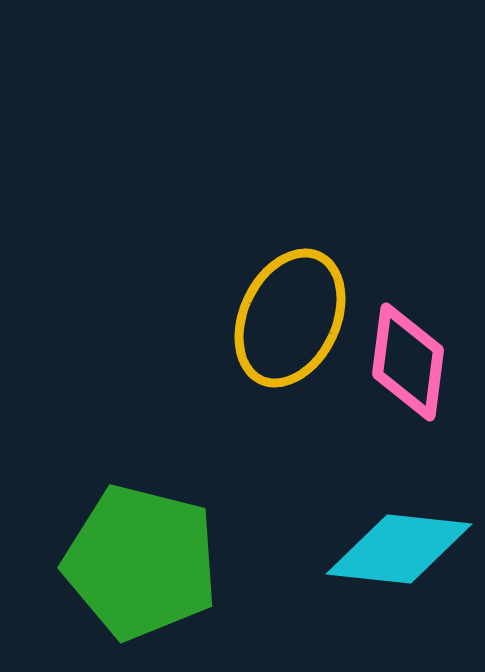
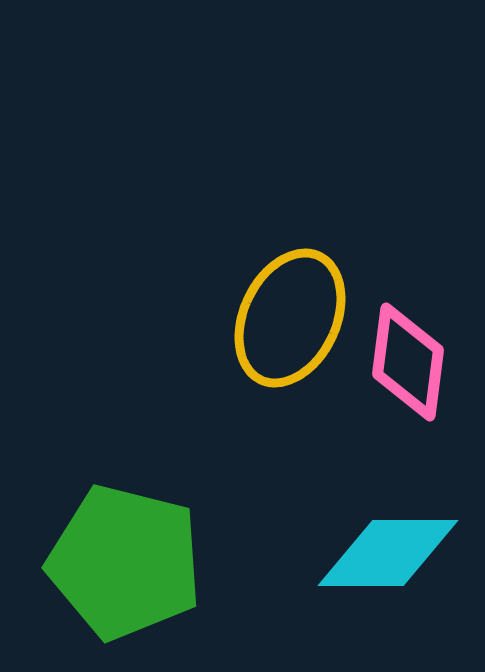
cyan diamond: moved 11 px left, 4 px down; rotated 6 degrees counterclockwise
green pentagon: moved 16 px left
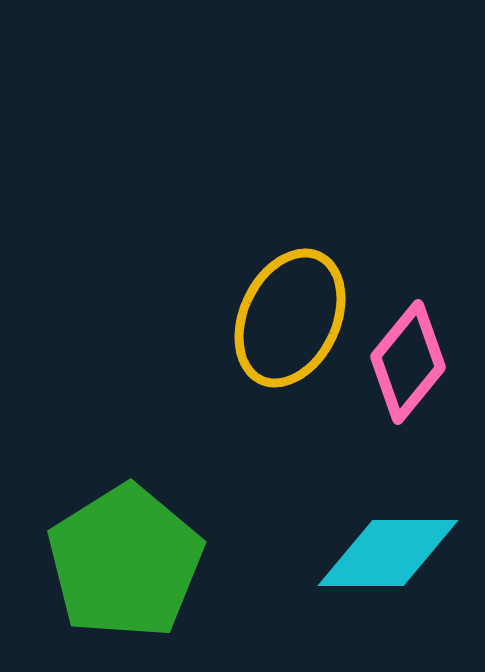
pink diamond: rotated 32 degrees clockwise
green pentagon: rotated 26 degrees clockwise
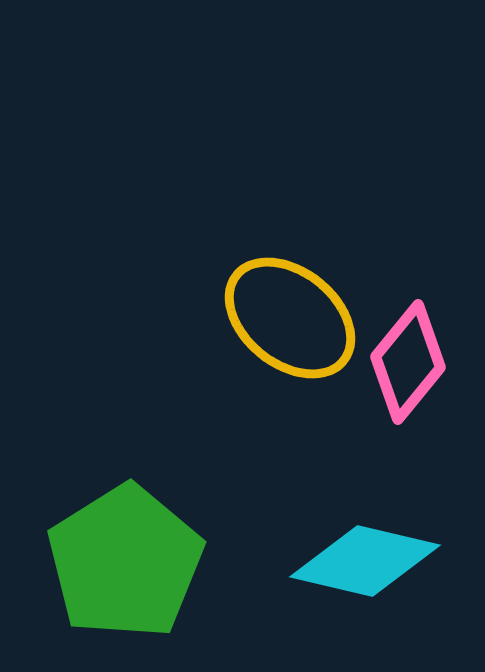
yellow ellipse: rotated 76 degrees counterclockwise
cyan diamond: moved 23 px left, 8 px down; rotated 13 degrees clockwise
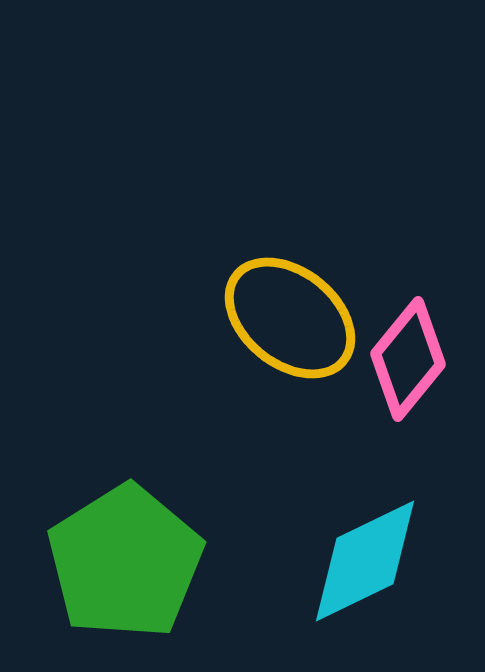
pink diamond: moved 3 px up
cyan diamond: rotated 39 degrees counterclockwise
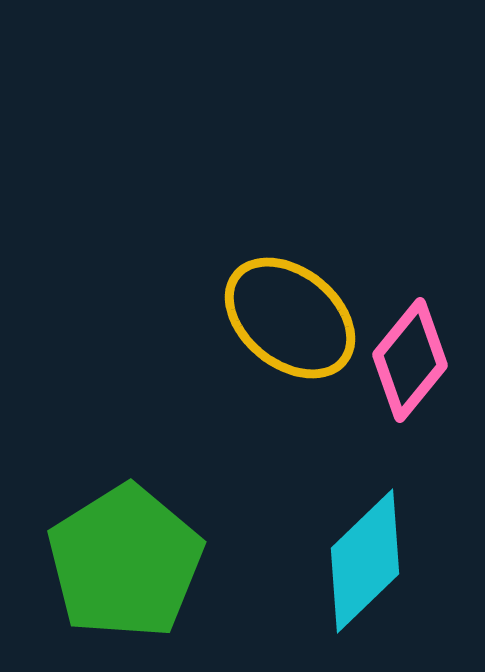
pink diamond: moved 2 px right, 1 px down
cyan diamond: rotated 18 degrees counterclockwise
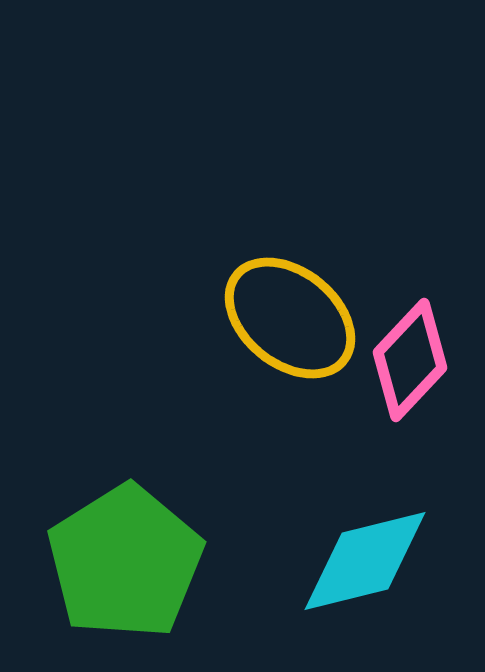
pink diamond: rotated 4 degrees clockwise
cyan diamond: rotated 30 degrees clockwise
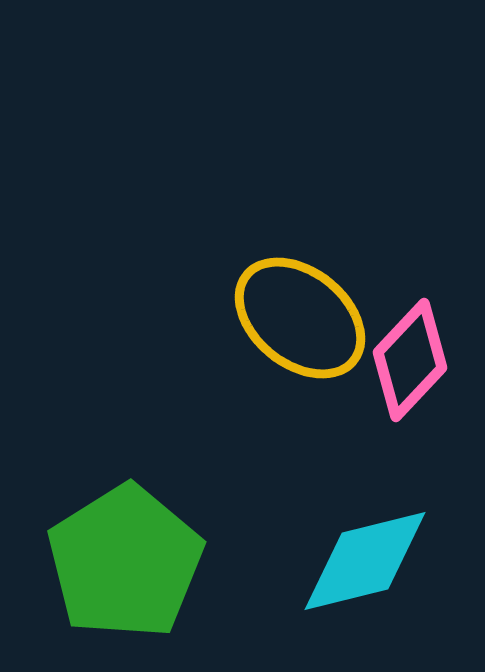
yellow ellipse: moved 10 px right
